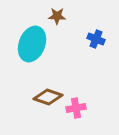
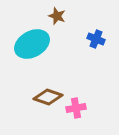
brown star: rotated 18 degrees clockwise
cyan ellipse: rotated 40 degrees clockwise
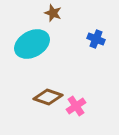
brown star: moved 4 px left, 3 px up
pink cross: moved 2 px up; rotated 24 degrees counterclockwise
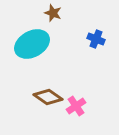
brown diamond: rotated 16 degrees clockwise
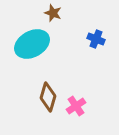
brown diamond: rotated 72 degrees clockwise
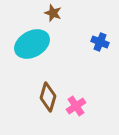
blue cross: moved 4 px right, 3 px down
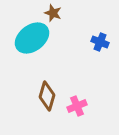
cyan ellipse: moved 6 px up; rotated 8 degrees counterclockwise
brown diamond: moved 1 px left, 1 px up
pink cross: moved 1 px right; rotated 12 degrees clockwise
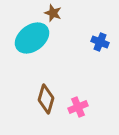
brown diamond: moved 1 px left, 3 px down
pink cross: moved 1 px right, 1 px down
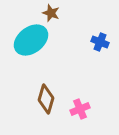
brown star: moved 2 px left
cyan ellipse: moved 1 px left, 2 px down
pink cross: moved 2 px right, 2 px down
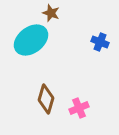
pink cross: moved 1 px left, 1 px up
